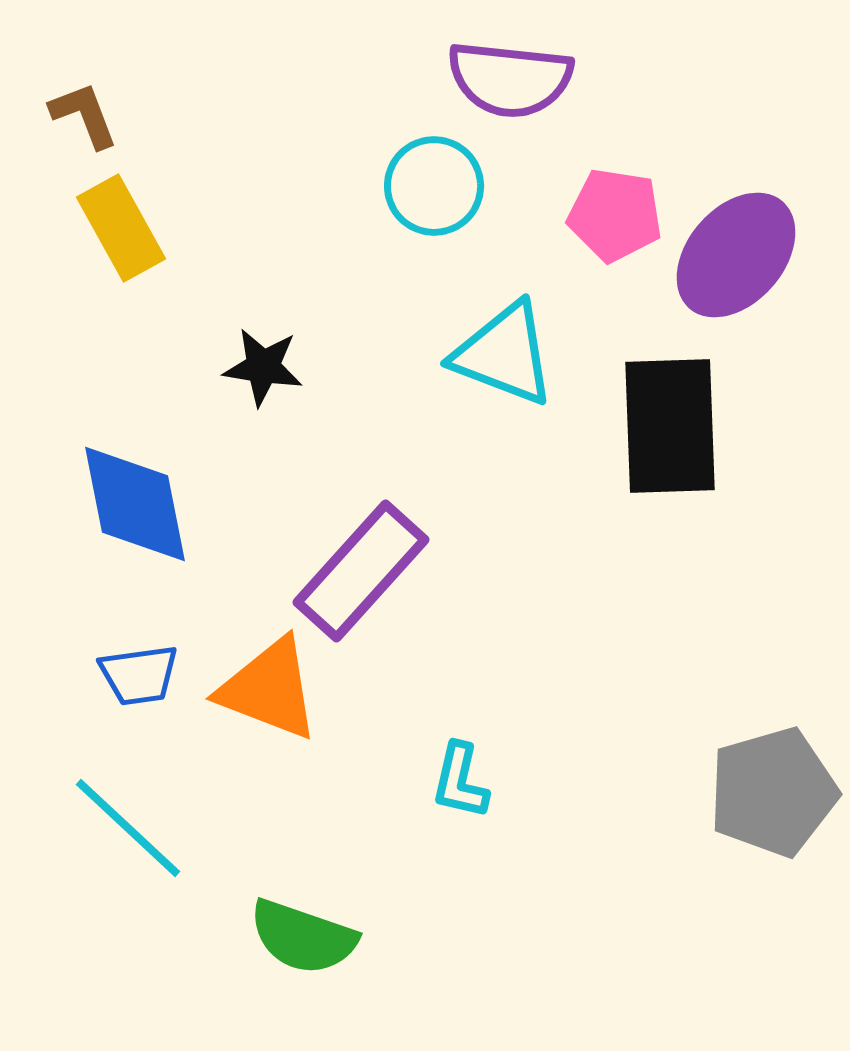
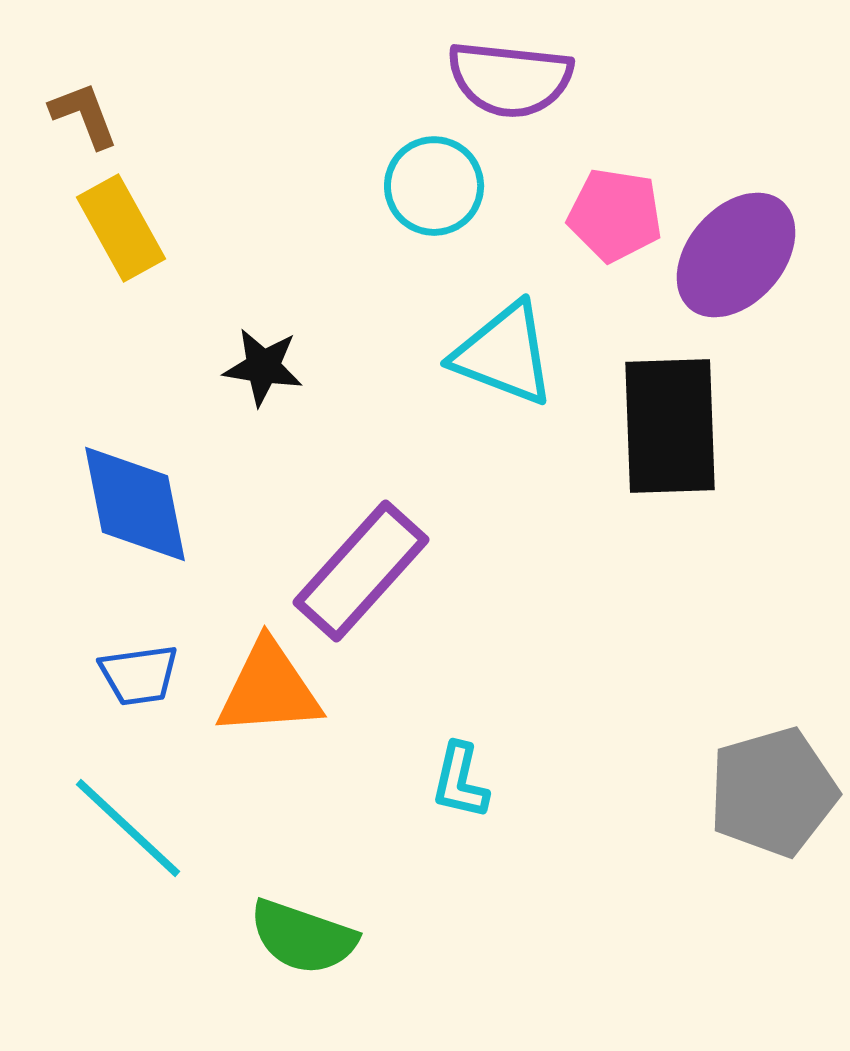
orange triangle: rotated 25 degrees counterclockwise
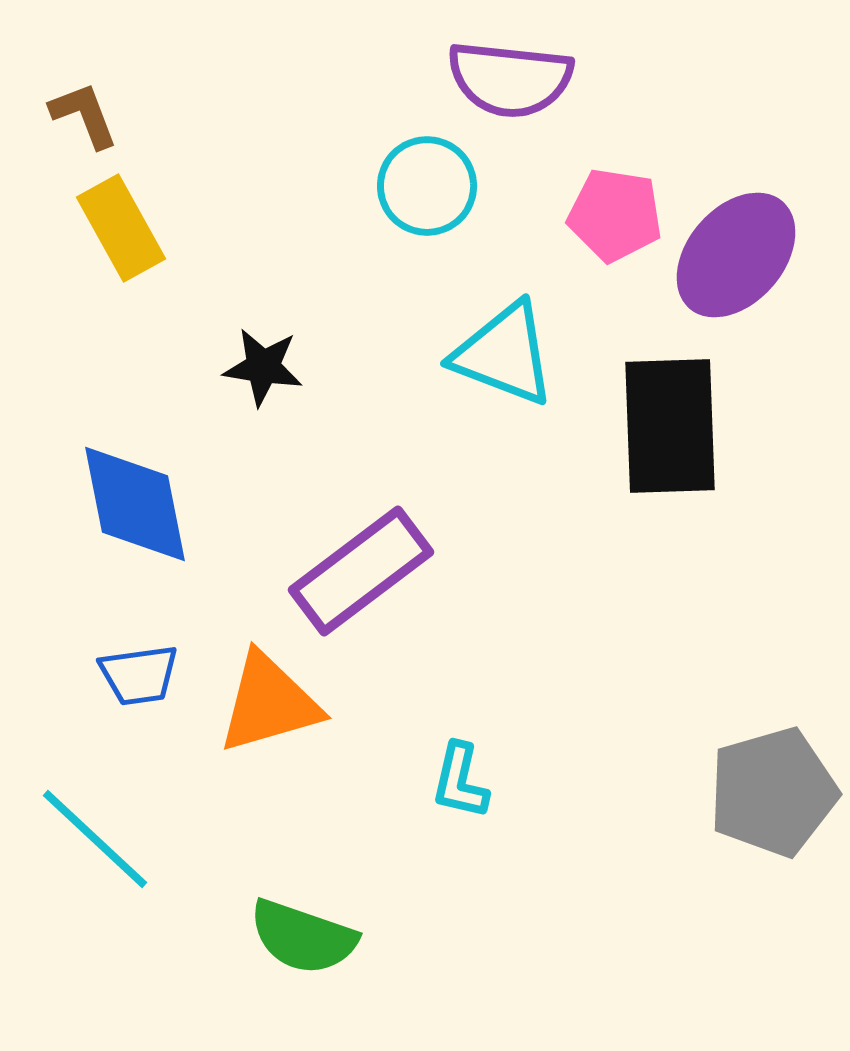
cyan circle: moved 7 px left
purple rectangle: rotated 11 degrees clockwise
orange triangle: moved 14 px down; rotated 12 degrees counterclockwise
cyan line: moved 33 px left, 11 px down
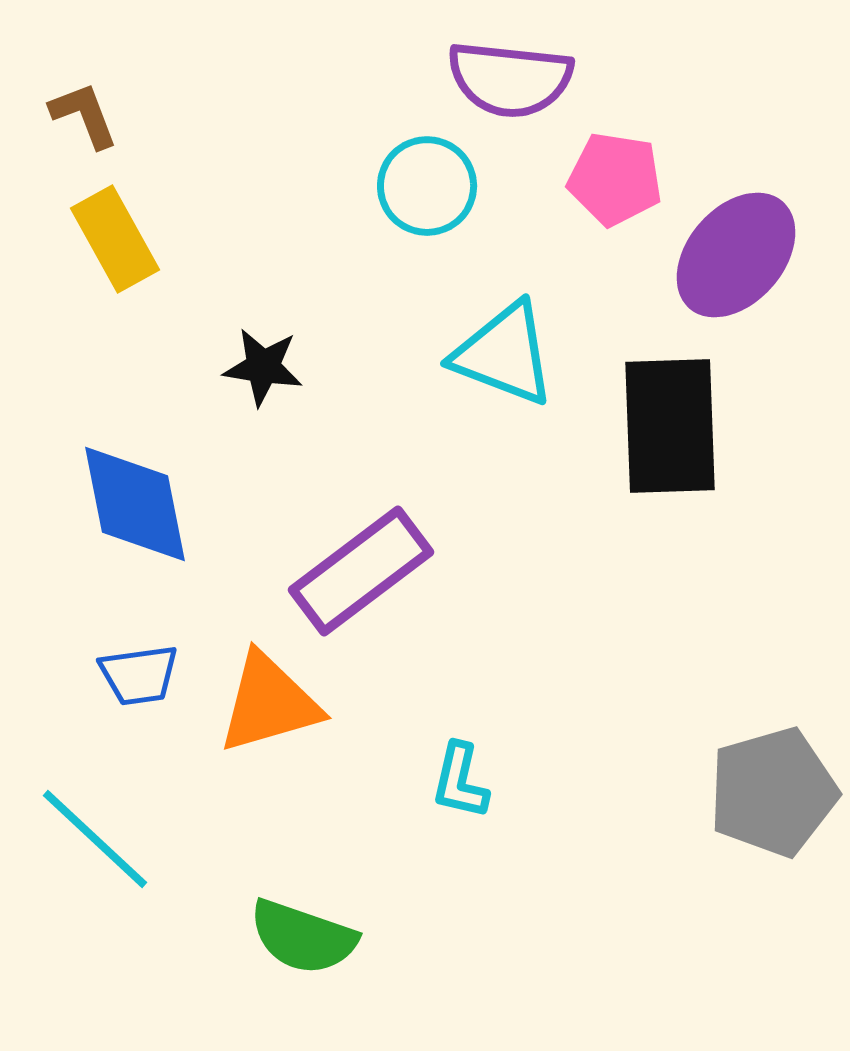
pink pentagon: moved 36 px up
yellow rectangle: moved 6 px left, 11 px down
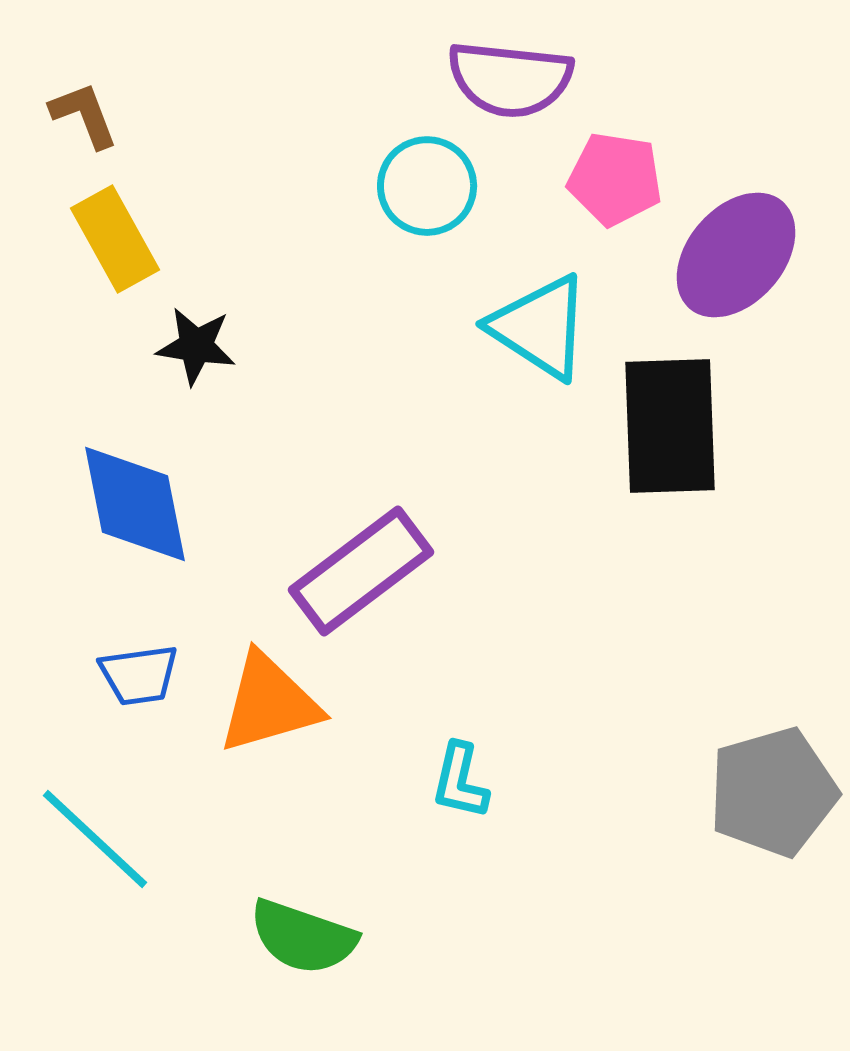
cyan triangle: moved 36 px right, 27 px up; rotated 12 degrees clockwise
black star: moved 67 px left, 21 px up
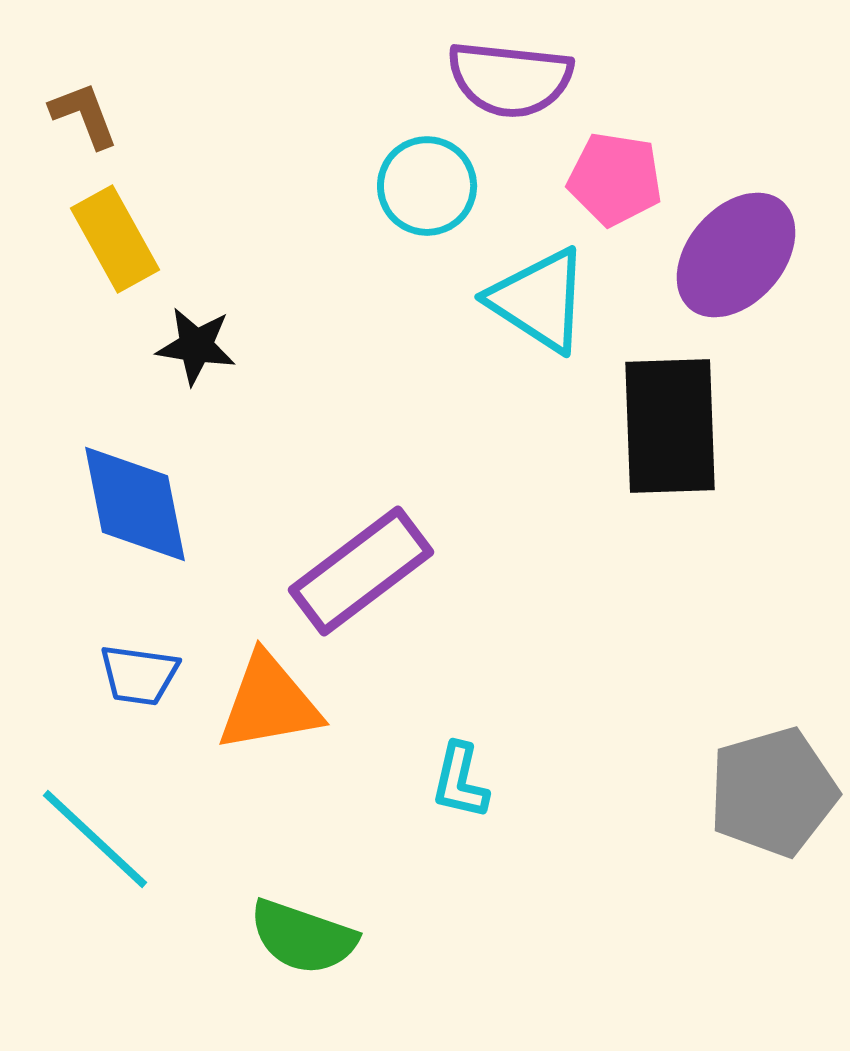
cyan triangle: moved 1 px left, 27 px up
blue trapezoid: rotated 16 degrees clockwise
orange triangle: rotated 6 degrees clockwise
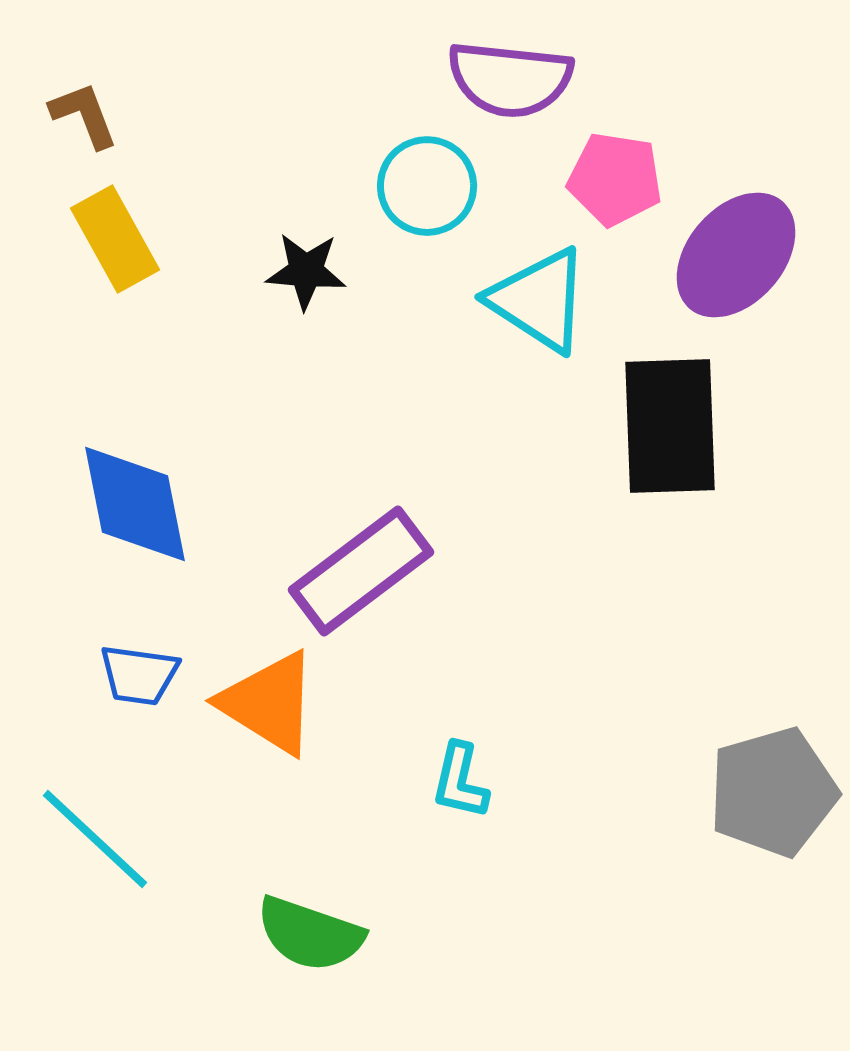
black star: moved 110 px right, 75 px up; rotated 4 degrees counterclockwise
orange triangle: rotated 42 degrees clockwise
green semicircle: moved 7 px right, 3 px up
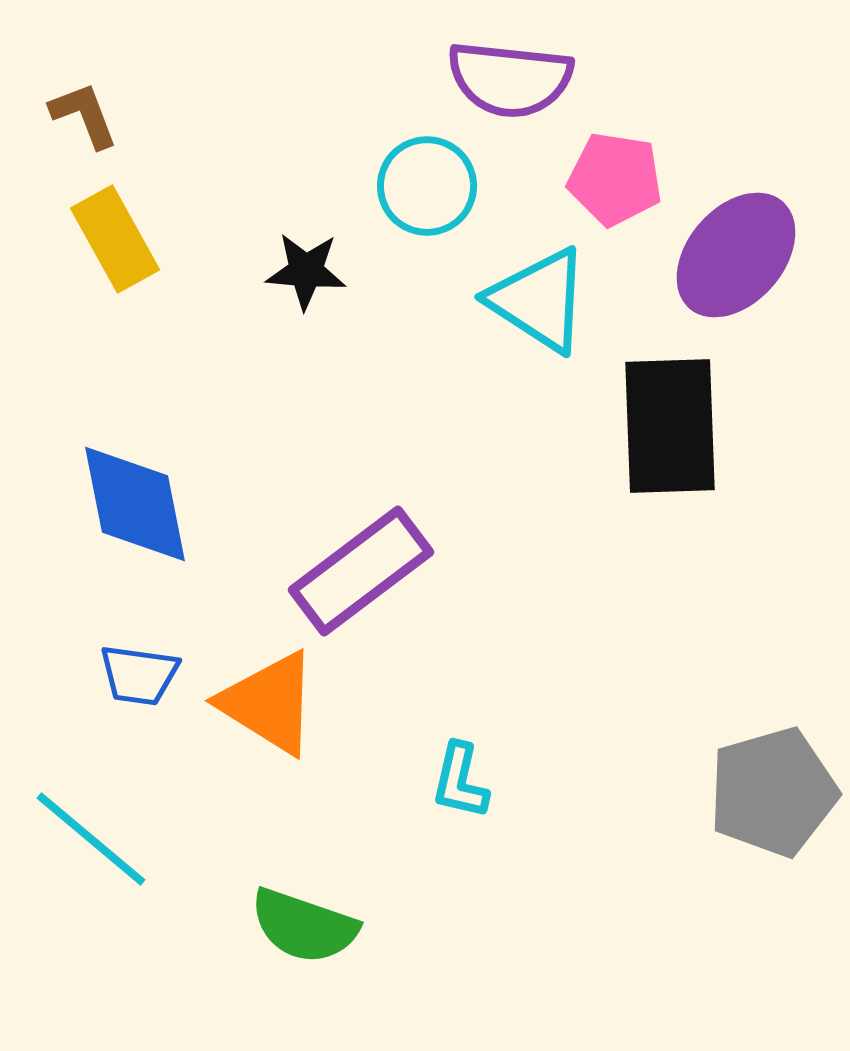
cyan line: moved 4 px left; rotated 3 degrees counterclockwise
green semicircle: moved 6 px left, 8 px up
